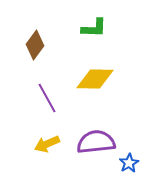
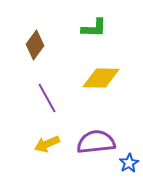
yellow diamond: moved 6 px right, 1 px up
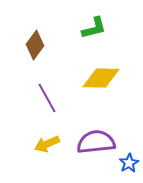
green L-shape: rotated 16 degrees counterclockwise
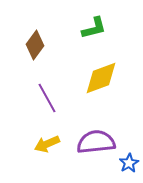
yellow diamond: rotated 21 degrees counterclockwise
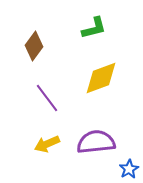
brown diamond: moved 1 px left, 1 px down
purple line: rotated 8 degrees counterclockwise
blue star: moved 6 px down
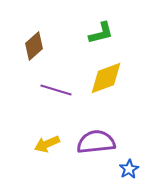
green L-shape: moved 7 px right, 5 px down
brown diamond: rotated 12 degrees clockwise
yellow diamond: moved 5 px right
purple line: moved 9 px right, 8 px up; rotated 36 degrees counterclockwise
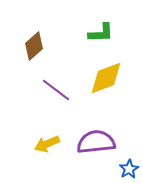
green L-shape: rotated 12 degrees clockwise
purple line: rotated 20 degrees clockwise
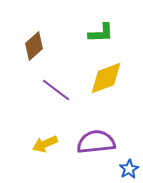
yellow arrow: moved 2 px left
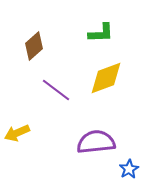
yellow arrow: moved 28 px left, 11 px up
